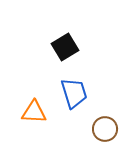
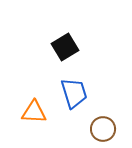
brown circle: moved 2 px left
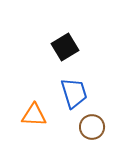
orange triangle: moved 3 px down
brown circle: moved 11 px left, 2 px up
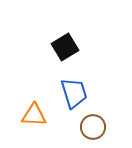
brown circle: moved 1 px right
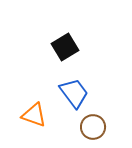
blue trapezoid: rotated 20 degrees counterclockwise
orange triangle: rotated 16 degrees clockwise
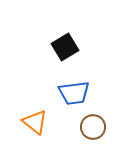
blue trapezoid: rotated 120 degrees clockwise
orange triangle: moved 1 px right, 7 px down; rotated 20 degrees clockwise
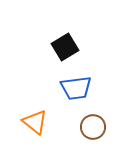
blue trapezoid: moved 2 px right, 5 px up
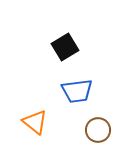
blue trapezoid: moved 1 px right, 3 px down
brown circle: moved 5 px right, 3 px down
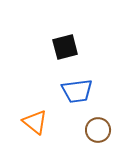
black square: rotated 16 degrees clockwise
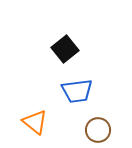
black square: moved 2 px down; rotated 24 degrees counterclockwise
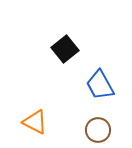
blue trapezoid: moved 23 px right, 6 px up; rotated 68 degrees clockwise
orange triangle: rotated 12 degrees counterclockwise
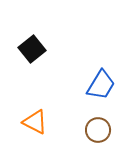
black square: moved 33 px left
blue trapezoid: moved 1 px right; rotated 120 degrees counterclockwise
